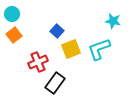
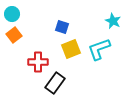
cyan star: rotated 14 degrees clockwise
blue square: moved 5 px right, 4 px up; rotated 24 degrees counterclockwise
red cross: rotated 24 degrees clockwise
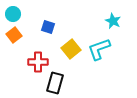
cyan circle: moved 1 px right
blue square: moved 14 px left
yellow square: rotated 18 degrees counterclockwise
black rectangle: rotated 20 degrees counterclockwise
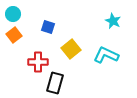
cyan L-shape: moved 7 px right, 6 px down; rotated 45 degrees clockwise
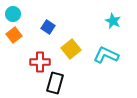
blue square: rotated 16 degrees clockwise
red cross: moved 2 px right
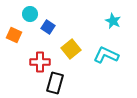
cyan circle: moved 17 px right
orange square: rotated 28 degrees counterclockwise
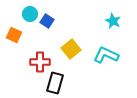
blue square: moved 1 px left, 6 px up
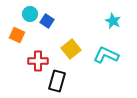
orange square: moved 3 px right
red cross: moved 2 px left, 1 px up
black rectangle: moved 2 px right, 2 px up
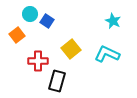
orange square: rotated 28 degrees clockwise
cyan L-shape: moved 1 px right, 1 px up
